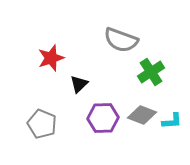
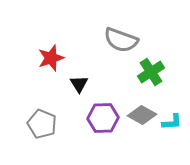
black triangle: rotated 18 degrees counterclockwise
gray diamond: rotated 8 degrees clockwise
cyan L-shape: moved 1 px down
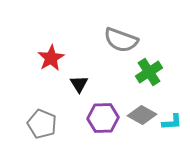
red star: rotated 12 degrees counterclockwise
green cross: moved 2 px left
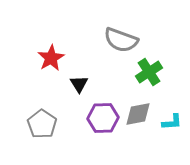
gray diamond: moved 4 px left, 1 px up; rotated 40 degrees counterclockwise
gray pentagon: rotated 12 degrees clockwise
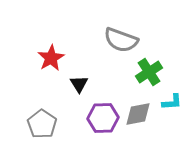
cyan L-shape: moved 20 px up
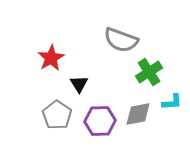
purple hexagon: moved 3 px left, 3 px down
gray pentagon: moved 15 px right, 9 px up
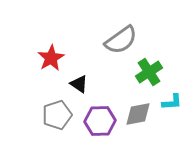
gray semicircle: rotated 56 degrees counterclockwise
black triangle: rotated 24 degrees counterclockwise
gray pentagon: rotated 20 degrees clockwise
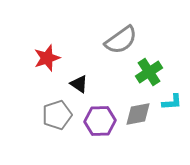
red star: moved 4 px left; rotated 12 degrees clockwise
